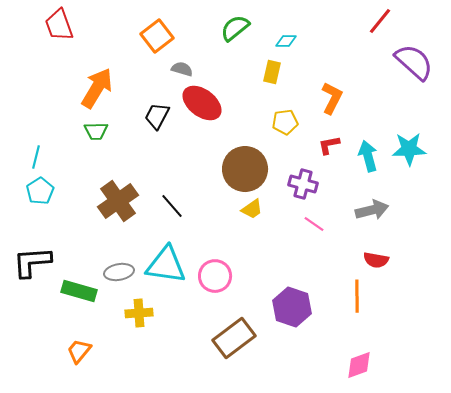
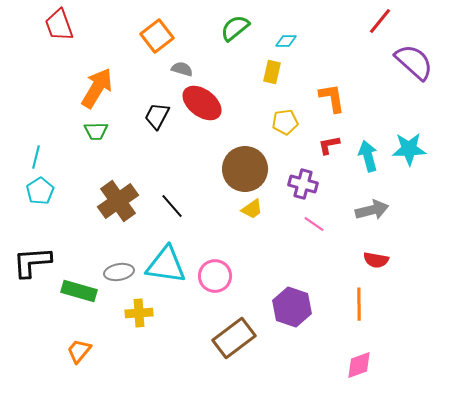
orange L-shape: rotated 36 degrees counterclockwise
orange line: moved 2 px right, 8 px down
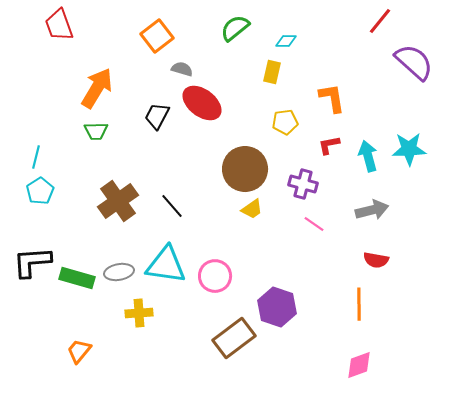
green rectangle: moved 2 px left, 13 px up
purple hexagon: moved 15 px left
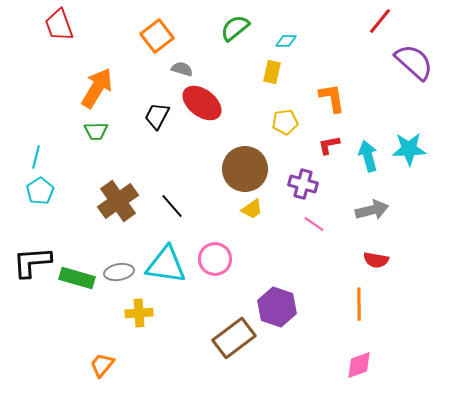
pink circle: moved 17 px up
orange trapezoid: moved 23 px right, 14 px down
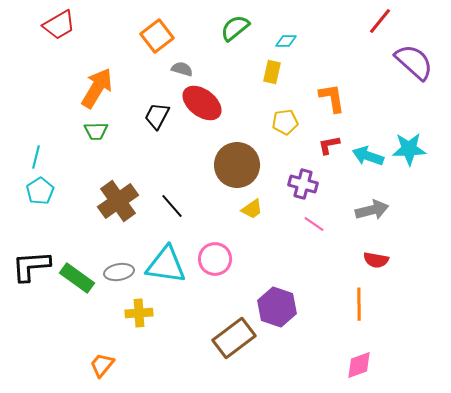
red trapezoid: rotated 100 degrees counterclockwise
cyan arrow: rotated 56 degrees counterclockwise
brown circle: moved 8 px left, 4 px up
black L-shape: moved 1 px left, 4 px down
green rectangle: rotated 20 degrees clockwise
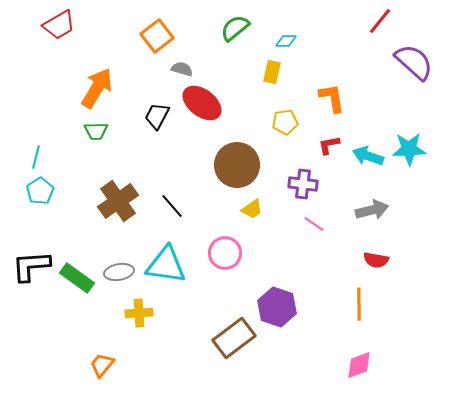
purple cross: rotated 8 degrees counterclockwise
pink circle: moved 10 px right, 6 px up
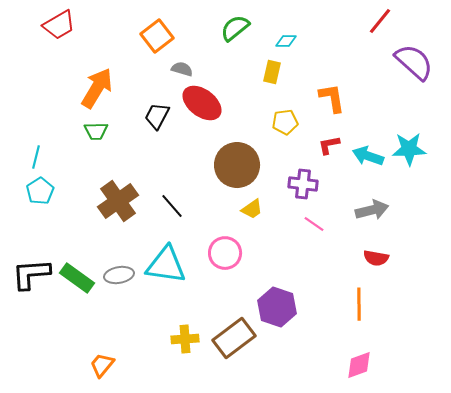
red semicircle: moved 2 px up
black L-shape: moved 8 px down
gray ellipse: moved 3 px down
yellow cross: moved 46 px right, 26 px down
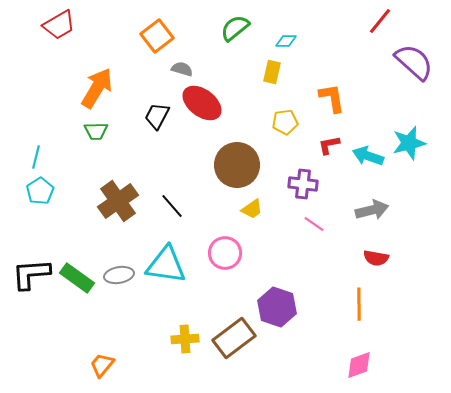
cyan star: moved 6 px up; rotated 12 degrees counterclockwise
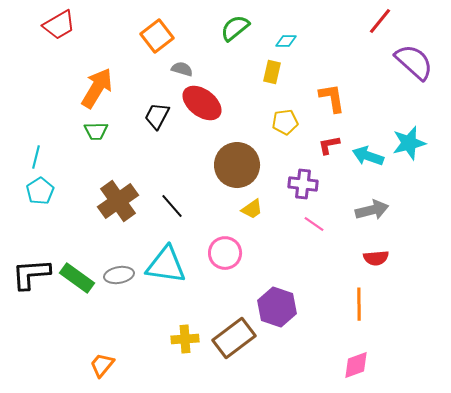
red semicircle: rotated 15 degrees counterclockwise
pink diamond: moved 3 px left
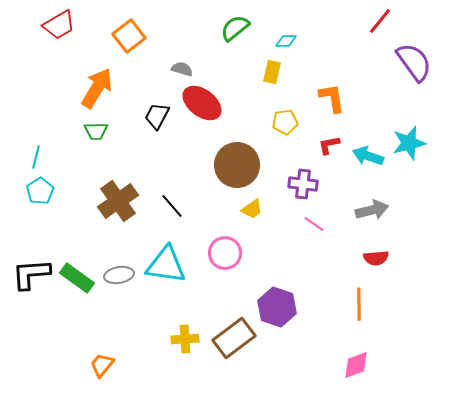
orange square: moved 28 px left
purple semicircle: rotated 12 degrees clockwise
